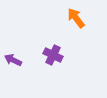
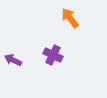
orange arrow: moved 6 px left
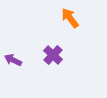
purple cross: rotated 18 degrees clockwise
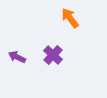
purple arrow: moved 4 px right, 3 px up
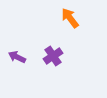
purple cross: moved 1 px down; rotated 12 degrees clockwise
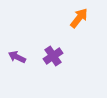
orange arrow: moved 9 px right; rotated 75 degrees clockwise
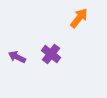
purple cross: moved 2 px left, 2 px up; rotated 18 degrees counterclockwise
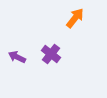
orange arrow: moved 4 px left
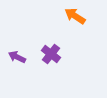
orange arrow: moved 2 px up; rotated 95 degrees counterclockwise
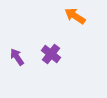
purple arrow: rotated 30 degrees clockwise
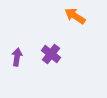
purple arrow: rotated 42 degrees clockwise
